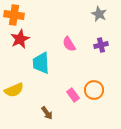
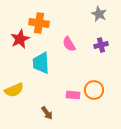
orange cross: moved 25 px right, 8 px down
pink rectangle: rotated 48 degrees counterclockwise
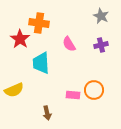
gray star: moved 2 px right, 2 px down
red star: rotated 12 degrees counterclockwise
brown arrow: rotated 24 degrees clockwise
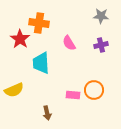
gray star: rotated 21 degrees counterclockwise
pink semicircle: moved 1 px up
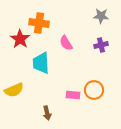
pink semicircle: moved 3 px left
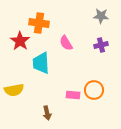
red star: moved 2 px down
yellow semicircle: rotated 12 degrees clockwise
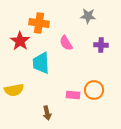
gray star: moved 13 px left
purple cross: rotated 16 degrees clockwise
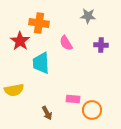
orange circle: moved 2 px left, 20 px down
pink rectangle: moved 4 px down
brown arrow: rotated 16 degrees counterclockwise
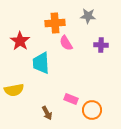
orange cross: moved 16 px right; rotated 12 degrees counterclockwise
pink rectangle: moved 2 px left; rotated 16 degrees clockwise
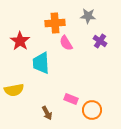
purple cross: moved 1 px left, 4 px up; rotated 32 degrees clockwise
